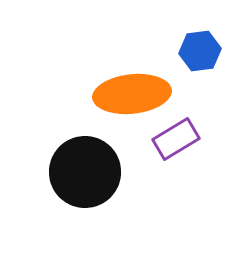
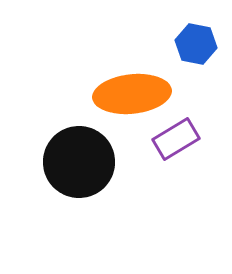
blue hexagon: moved 4 px left, 7 px up; rotated 18 degrees clockwise
black circle: moved 6 px left, 10 px up
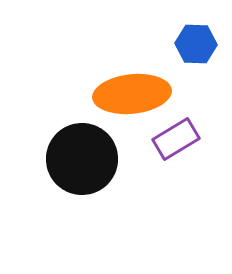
blue hexagon: rotated 9 degrees counterclockwise
black circle: moved 3 px right, 3 px up
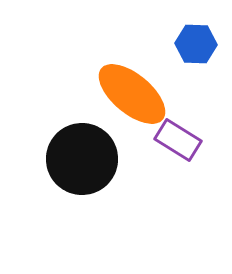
orange ellipse: rotated 46 degrees clockwise
purple rectangle: moved 2 px right, 1 px down; rotated 63 degrees clockwise
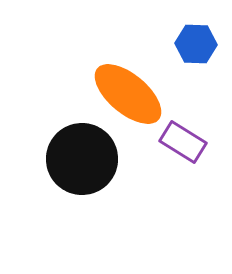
orange ellipse: moved 4 px left
purple rectangle: moved 5 px right, 2 px down
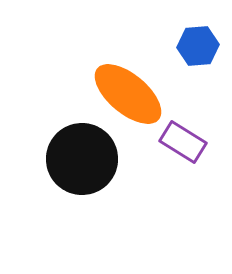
blue hexagon: moved 2 px right, 2 px down; rotated 6 degrees counterclockwise
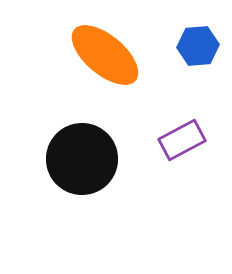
orange ellipse: moved 23 px left, 39 px up
purple rectangle: moved 1 px left, 2 px up; rotated 60 degrees counterclockwise
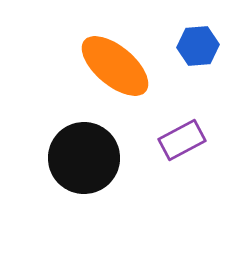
orange ellipse: moved 10 px right, 11 px down
black circle: moved 2 px right, 1 px up
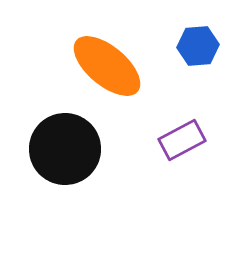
orange ellipse: moved 8 px left
black circle: moved 19 px left, 9 px up
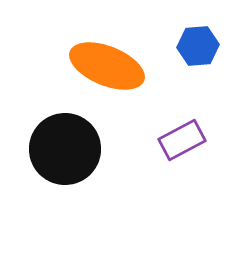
orange ellipse: rotated 18 degrees counterclockwise
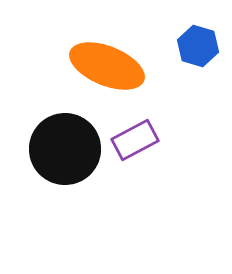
blue hexagon: rotated 21 degrees clockwise
purple rectangle: moved 47 px left
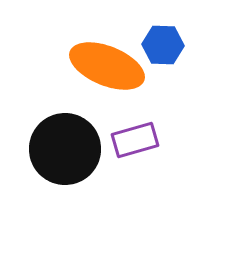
blue hexagon: moved 35 px left, 1 px up; rotated 15 degrees counterclockwise
purple rectangle: rotated 12 degrees clockwise
